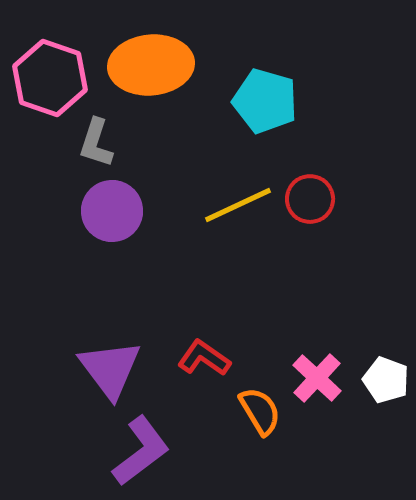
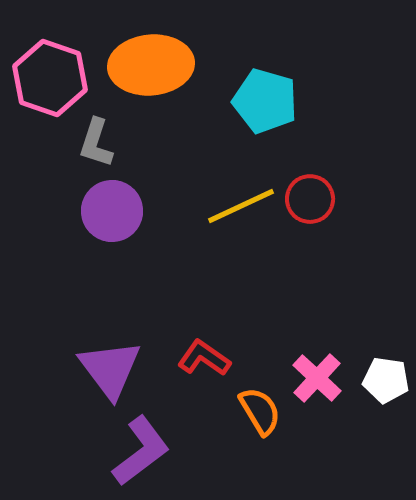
yellow line: moved 3 px right, 1 px down
white pentagon: rotated 12 degrees counterclockwise
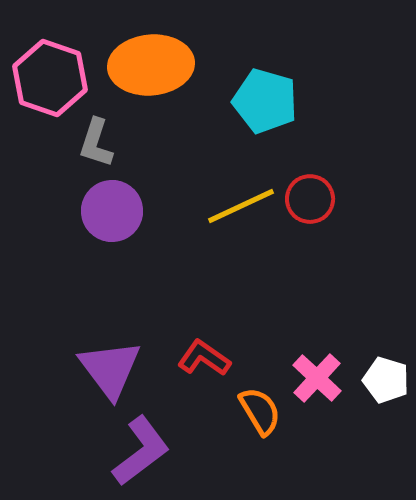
white pentagon: rotated 9 degrees clockwise
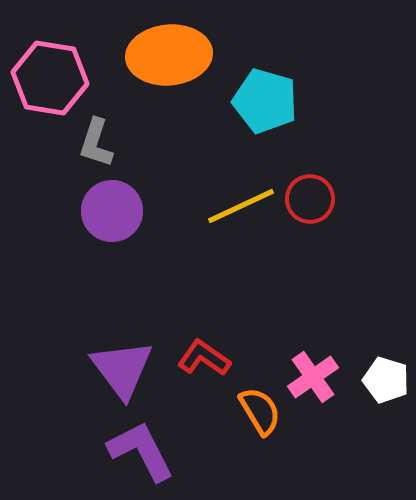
orange ellipse: moved 18 px right, 10 px up
pink hexagon: rotated 10 degrees counterclockwise
purple triangle: moved 12 px right
pink cross: moved 4 px left, 1 px up; rotated 12 degrees clockwise
purple L-shape: rotated 80 degrees counterclockwise
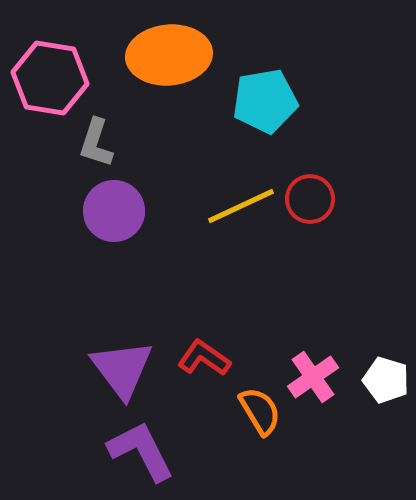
cyan pentagon: rotated 26 degrees counterclockwise
purple circle: moved 2 px right
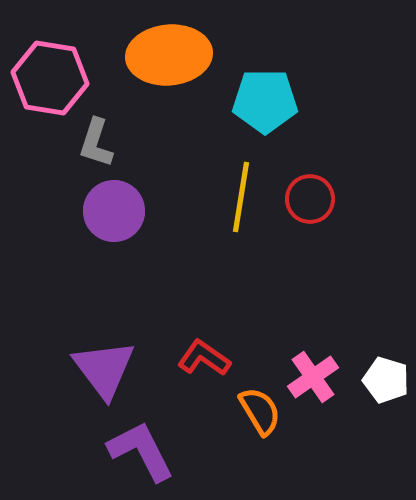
cyan pentagon: rotated 10 degrees clockwise
yellow line: moved 9 px up; rotated 56 degrees counterclockwise
purple triangle: moved 18 px left
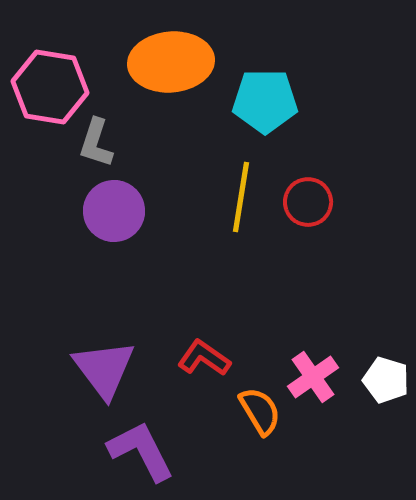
orange ellipse: moved 2 px right, 7 px down
pink hexagon: moved 9 px down
red circle: moved 2 px left, 3 px down
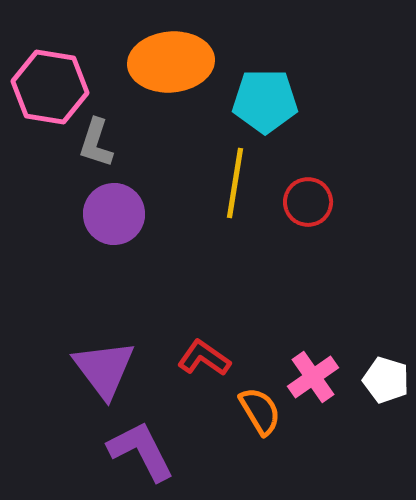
yellow line: moved 6 px left, 14 px up
purple circle: moved 3 px down
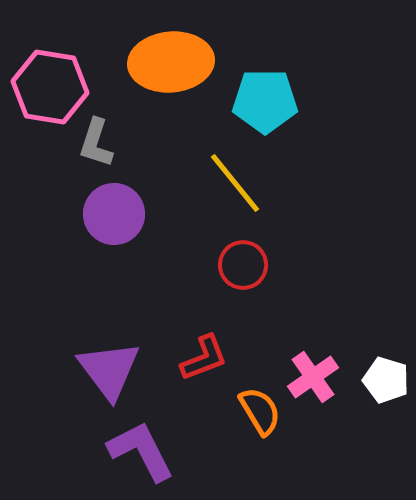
yellow line: rotated 48 degrees counterclockwise
red circle: moved 65 px left, 63 px down
red L-shape: rotated 124 degrees clockwise
purple triangle: moved 5 px right, 1 px down
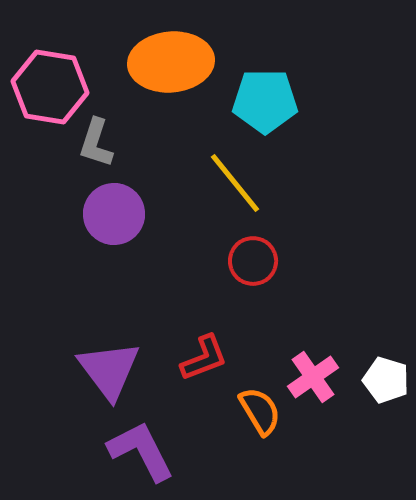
red circle: moved 10 px right, 4 px up
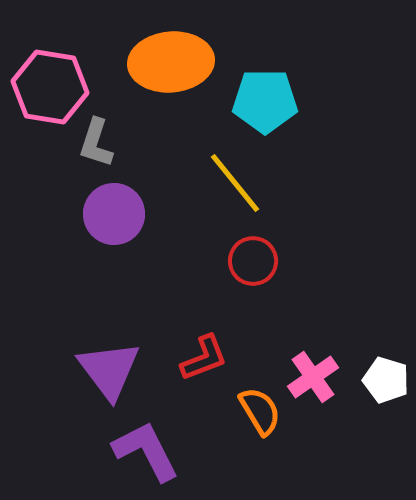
purple L-shape: moved 5 px right
